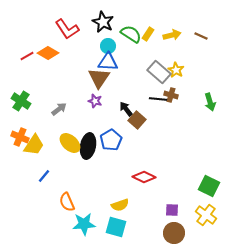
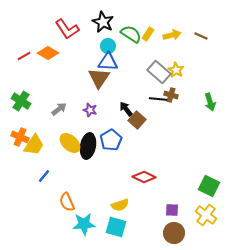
red line: moved 3 px left
purple star: moved 5 px left, 9 px down
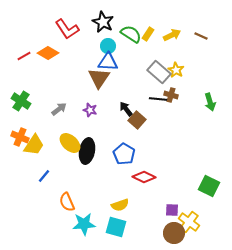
yellow arrow: rotated 12 degrees counterclockwise
blue pentagon: moved 13 px right, 14 px down; rotated 10 degrees counterclockwise
black ellipse: moved 1 px left, 5 px down
yellow cross: moved 17 px left, 7 px down
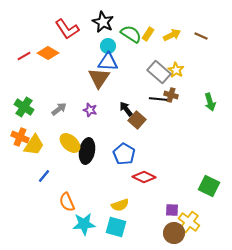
green cross: moved 3 px right, 6 px down
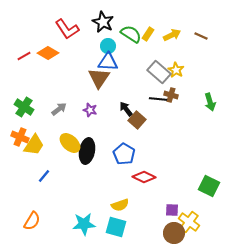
orange semicircle: moved 35 px left, 19 px down; rotated 126 degrees counterclockwise
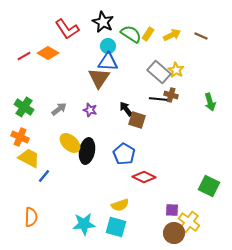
brown square: rotated 24 degrees counterclockwise
yellow trapezoid: moved 5 px left, 13 px down; rotated 95 degrees counterclockwise
orange semicircle: moved 1 px left, 4 px up; rotated 30 degrees counterclockwise
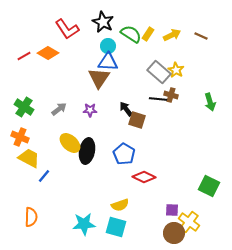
purple star: rotated 16 degrees counterclockwise
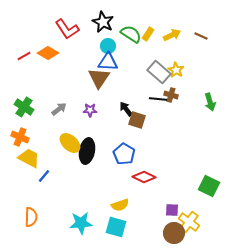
cyan star: moved 3 px left, 1 px up
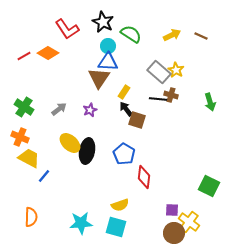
yellow rectangle: moved 24 px left, 58 px down
purple star: rotated 24 degrees counterclockwise
red diamond: rotated 70 degrees clockwise
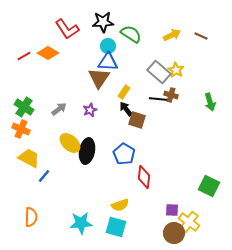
black star: rotated 30 degrees counterclockwise
orange cross: moved 1 px right, 8 px up
